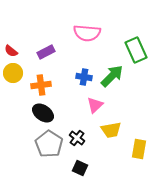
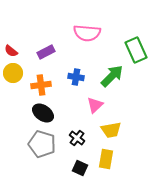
blue cross: moved 8 px left
gray pentagon: moved 7 px left; rotated 16 degrees counterclockwise
yellow rectangle: moved 33 px left, 10 px down
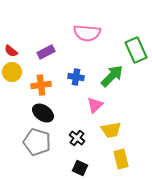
yellow circle: moved 1 px left, 1 px up
gray pentagon: moved 5 px left, 2 px up
yellow rectangle: moved 15 px right; rotated 24 degrees counterclockwise
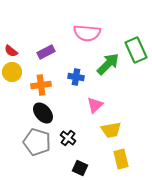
green arrow: moved 4 px left, 12 px up
black ellipse: rotated 15 degrees clockwise
black cross: moved 9 px left
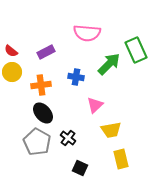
green arrow: moved 1 px right
gray pentagon: rotated 12 degrees clockwise
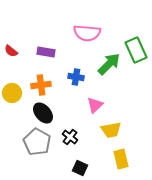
purple rectangle: rotated 36 degrees clockwise
yellow circle: moved 21 px down
black cross: moved 2 px right, 1 px up
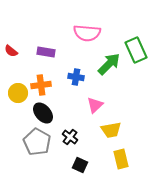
yellow circle: moved 6 px right
black square: moved 3 px up
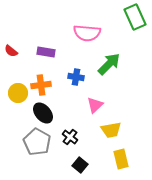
green rectangle: moved 1 px left, 33 px up
black square: rotated 14 degrees clockwise
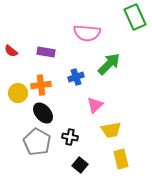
blue cross: rotated 28 degrees counterclockwise
black cross: rotated 28 degrees counterclockwise
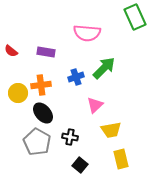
green arrow: moved 5 px left, 4 px down
